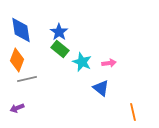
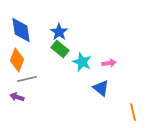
purple arrow: moved 11 px up; rotated 40 degrees clockwise
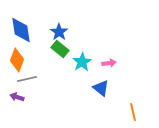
cyan star: rotated 18 degrees clockwise
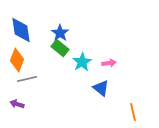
blue star: moved 1 px right, 1 px down
green rectangle: moved 1 px up
purple arrow: moved 7 px down
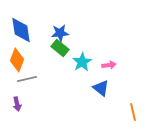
blue star: rotated 30 degrees clockwise
pink arrow: moved 2 px down
purple arrow: rotated 120 degrees counterclockwise
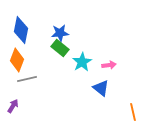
blue diamond: rotated 20 degrees clockwise
purple arrow: moved 4 px left, 2 px down; rotated 136 degrees counterclockwise
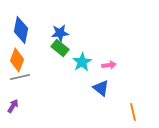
gray line: moved 7 px left, 2 px up
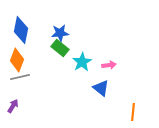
orange line: rotated 18 degrees clockwise
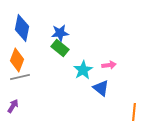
blue diamond: moved 1 px right, 2 px up
cyan star: moved 1 px right, 8 px down
orange line: moved 1 px right
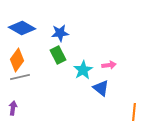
blue diamond: rotated 72 degrees counterclockwise
green rectangle: moved 2 px left, 7 px down; rotated 24 degrees clockwise
orange diamond: rotated 15 degrees clockwise
purple arrow: moved 2 px down; rotated 24 degrees counterclockwise
